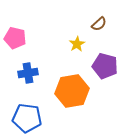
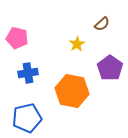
brown semicircle: moved 3 px right
pink pentagon: moved 2 px right
purple pentagon: moved 5 px right, 2 px down; rotated 20 degrees clockwise
orange hexagon: rotated 20 degrees clockwise
blue pentagon: rotated 20 degrees counterclockwise
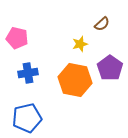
yellow star: moved 3 px right; rotated 14 degrees clockwise
orange hexagon: moved 3 px right, 11 px up
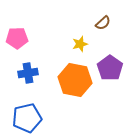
brown semicircle: moved 1 px right, 1 px up
pink pentagon: rotated 15 degrees counterclockwise
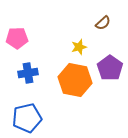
yellow star: moved 1 px left, 3 px down
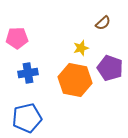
yellow star: moved 2 px right, 1 px down
purple pentagon: rotated 15 degrees counterclockwise
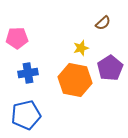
purple pentagon: rotated 20 degrees clockwise
blue pentagon: moved 1 px left, 3 px up
